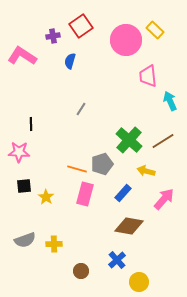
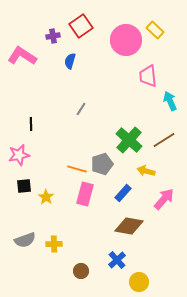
brown line: moved 1 px right, 1 px up
pink star: moved 3 px down; rotated 15 degrees counterclockwise
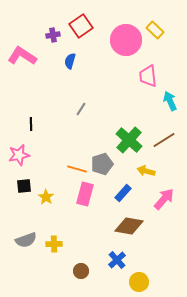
purple cross: moved 1 px up
gray semicircle: moved 1 px right
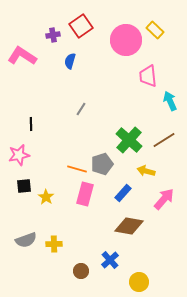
blue cross: moved 7 px left
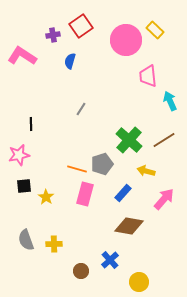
gray semicircle: rotated 90 degrees clockwise
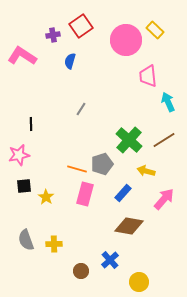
cyan arrow: moved 2 px left, 1 px down
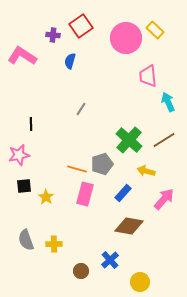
purple cross: rotated 16 degrees clockwise
pink circle: moved 2 px up
yellow circle: moved 1 px right
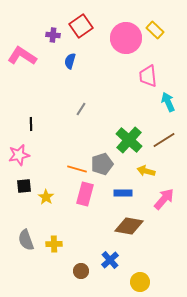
blue rectangle: rotated 48 degrees clockwise
